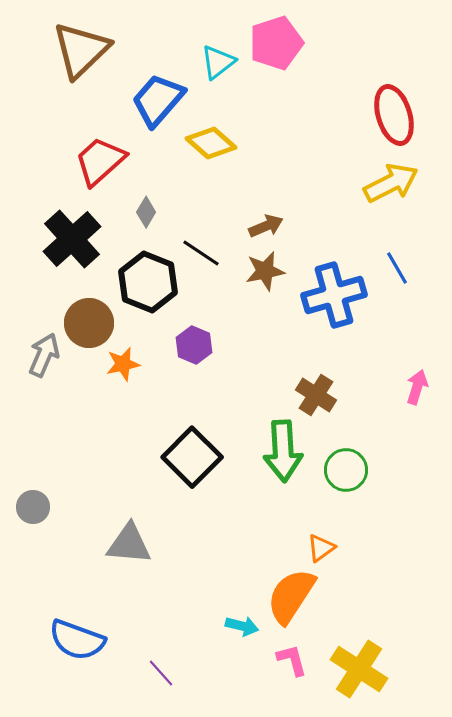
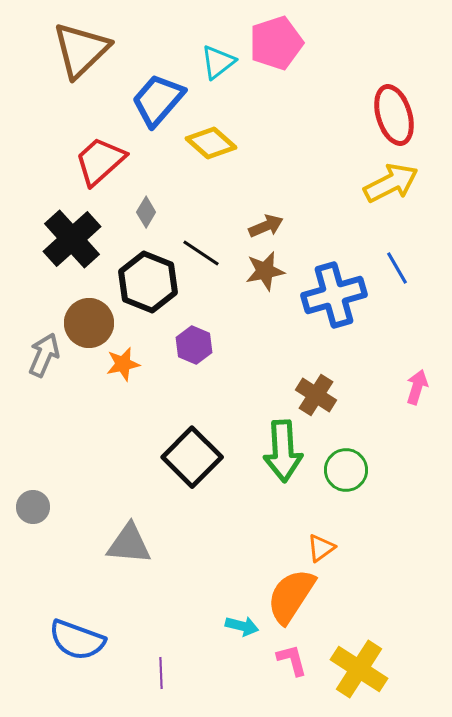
purple line: rotated 40 degrees clockwise
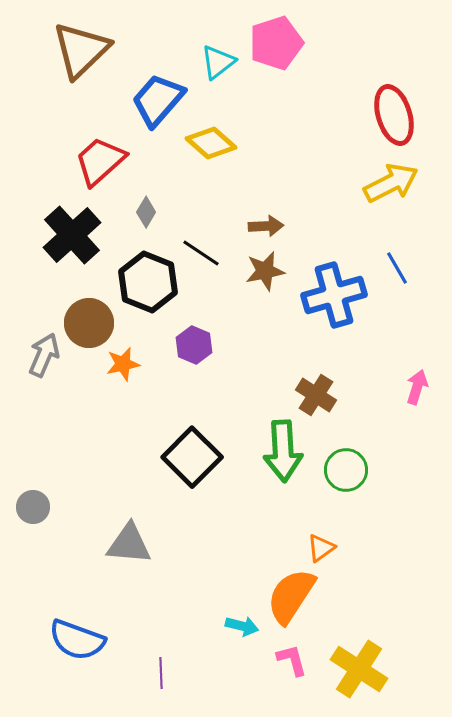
brown arrow: rotated 20 degrees clockwise
black cross: moved 4 px up
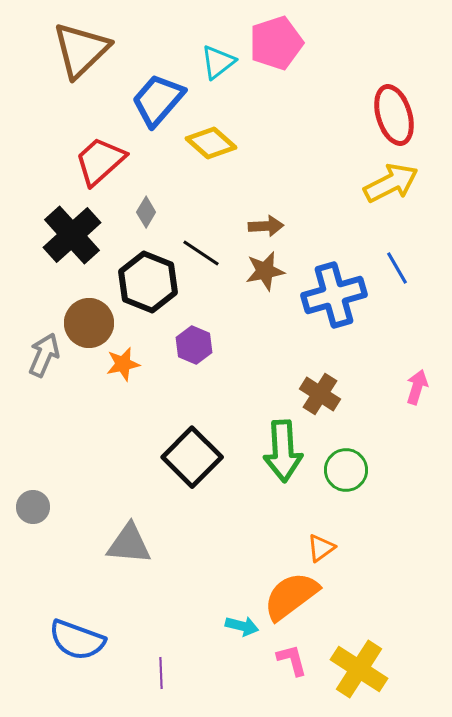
brown cross: moved 4 px right, 1 px up
orange semicircle: rotated 20 degrees clockwise
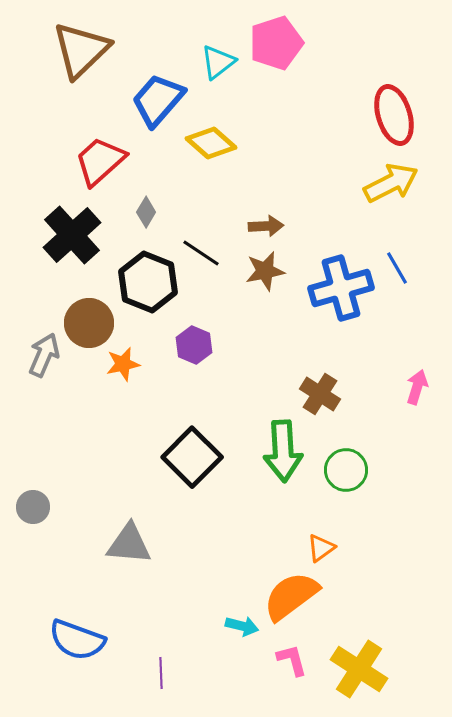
blue cross: moved 7 px right, 7 px up
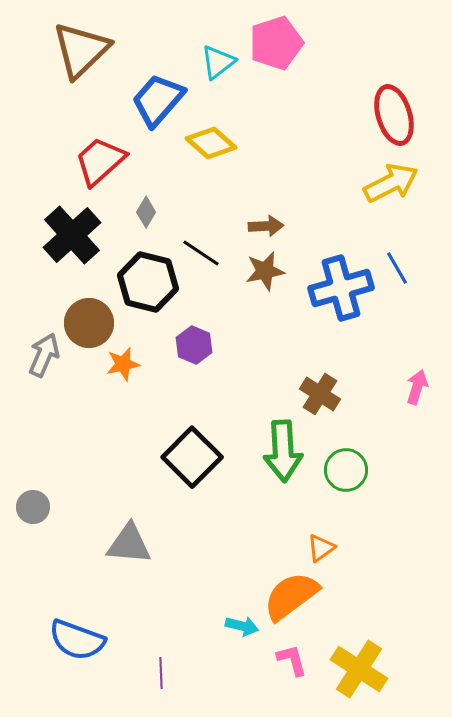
black hexagon: rotated 8 degrees counterclockwise
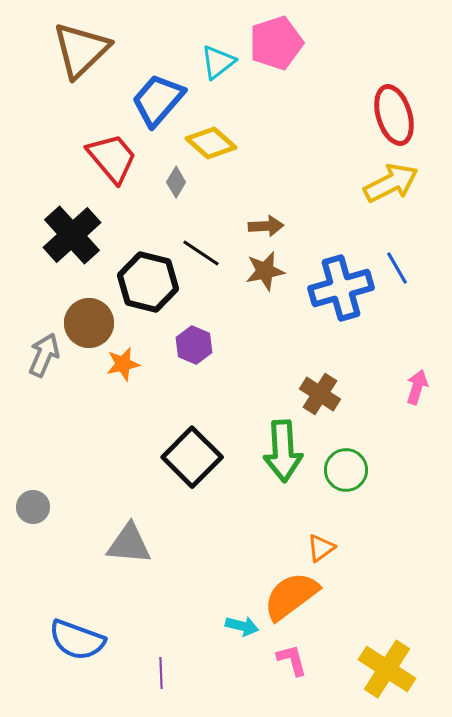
red trapezoid: moved 12 px right, 3 px up; rotated 92 degrees clockwise
gray diamond: moved 30 px right, 30 px up
yellow cross: moved 28 px right
